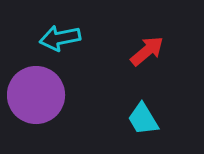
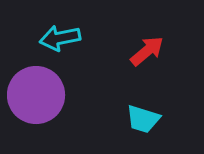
cyan trapezoid: rotated 42 degrees counterclockwise
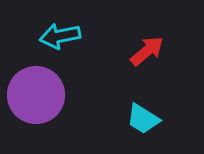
cyan arrow: moved 2 px up
cyan trapezoid: rotated 15 degrees clockwise
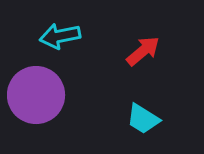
red arrow: moved 4 px left
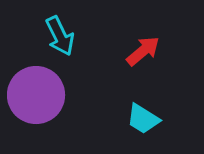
cyan arrow: rotated 105 degrees counterclockwise
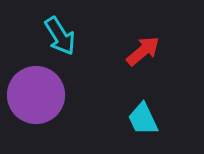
cyan arrow: rotated 6 degrees counterclockwise
cyan trapezoid: rotated 33 degrees clockwise
